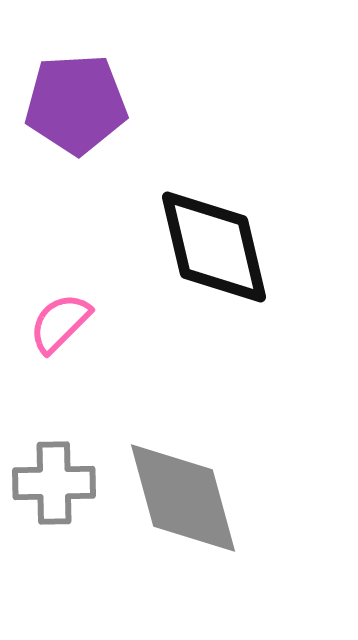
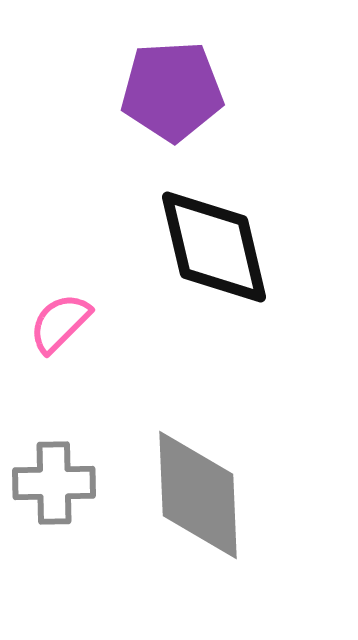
purple pentagon: moved 96 px right, 13 px up
gray diamond: moved 15 px right, 3 px up; rotated 13 degrees clockwise
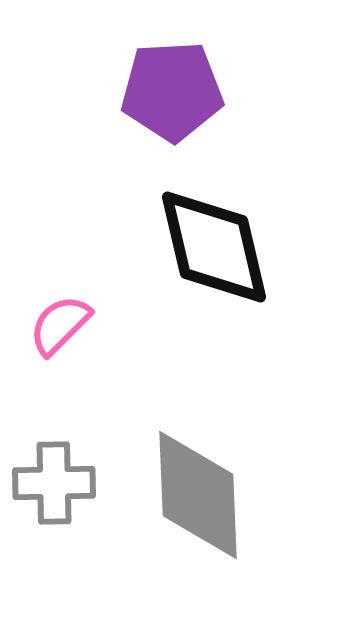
pink semicircle: moved 2 px down
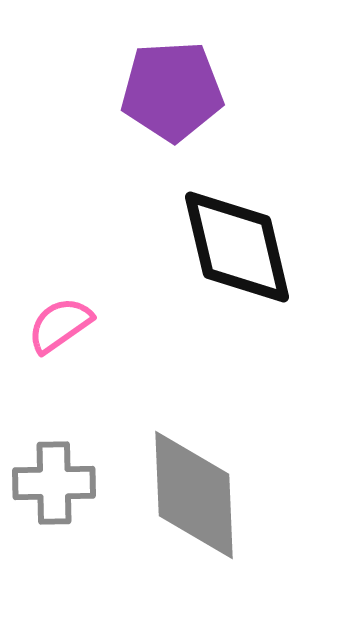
black diamond: moved 23 px right
pink semicircle: rotated 10 degrees clockwise
gray diamond: moved 4 px left
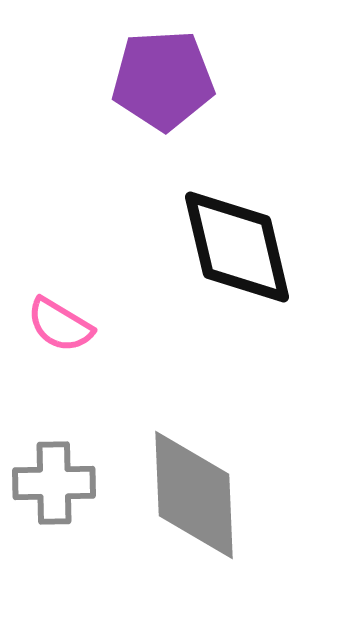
purple pentagon: moved 9 px left, 11 px up
pink semicircle: rotated 114 degrees counterclockwise
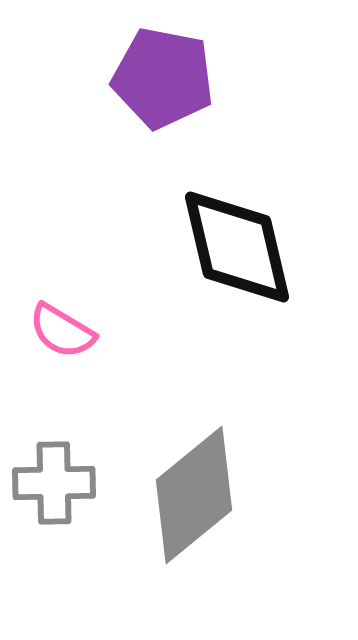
purple pentagon: moved 2 px up; rotated 14 degrees clockwise
pink semicircle: moved 2 px right, 6 px down
gray diamond: rotated 53 degrees clockwise
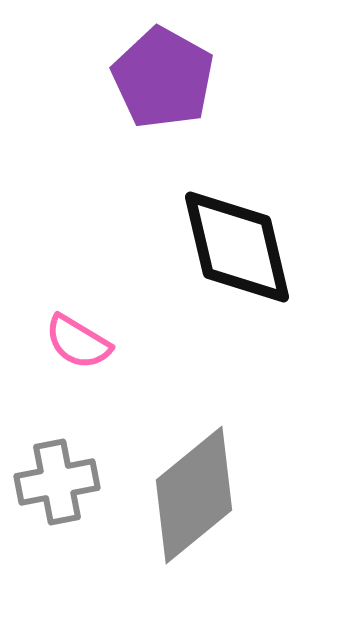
purple pentagon: rotated 18 degrees clockwise
pink semicircle: moved 16 px right, 11 px down
gray cross: moved 3 px right, 1 px up; rotated 10 degrees counterclockwise
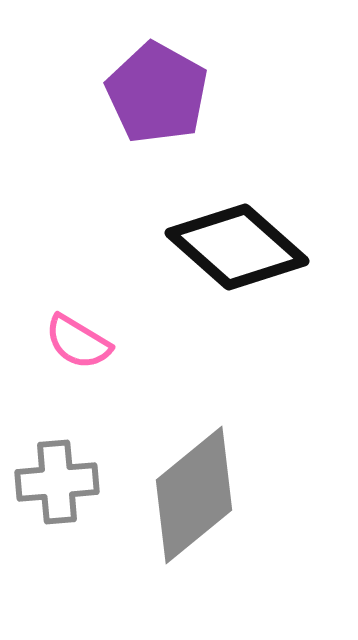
purple pentagon: moved 6 px left, 15 px down
black diamond: rotated 35 degrees counterclockwise
gray cross: rotated 6 degrees clockwise
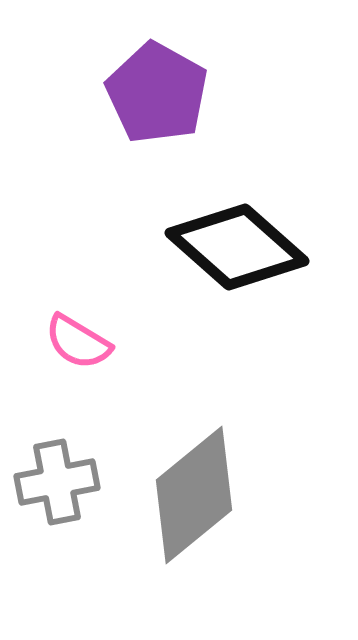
gray cross: rotated 6 degrees counterclockwise
